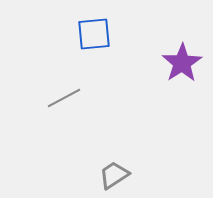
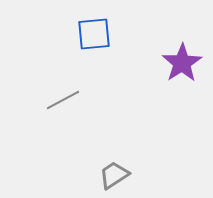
gray line: moved 1 px left, 2 px down
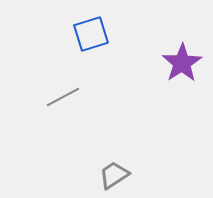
blue square: moved 3 px left; rotated 12 degrees counterclockwise
gray line: moved 3 px up
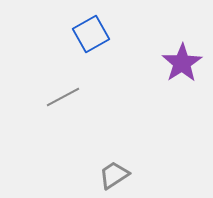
blue square: rotated 12 degrees counterclockwise
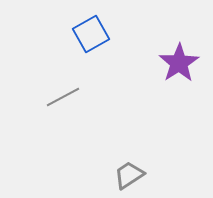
purple star: moved 3 px left
gray trapezoid: moved 15 px right
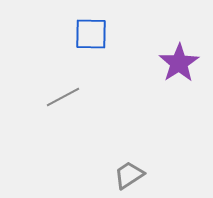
blue square: rotated 30 degrees clockwise
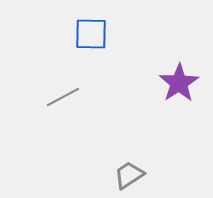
purple star: moved 20 px down
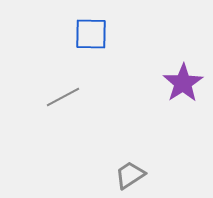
purple star: moved 4 px right
gray trapezoid: moved 1 px right
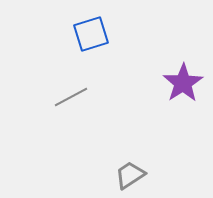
blue square: rotated 18 degrees counterclockwise
gray line: moved 8 px right
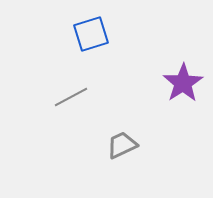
gray trapezoid: moved 8 px left, 30 px up; rotated 8 degrees clockwise
